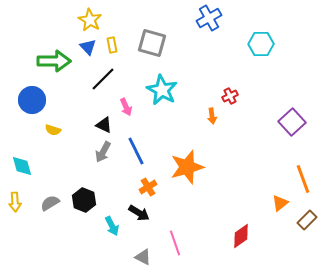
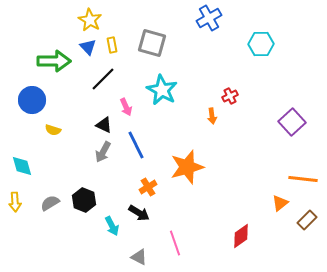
blue line: moved 6 px up
orange line: rotated 64 degrees counterclockwise
gray triangle: moved 4 px left
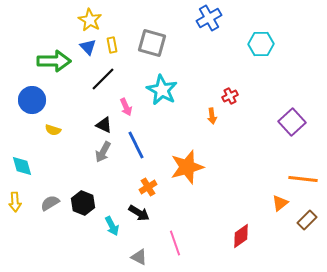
black hexagon: moved 1 px left, 3 px down
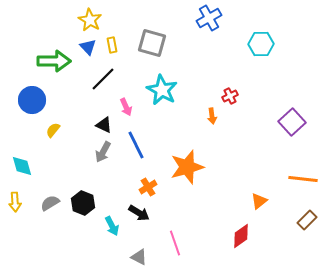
yellow semicircle: rotated 112 degrees clockwise
orange triangle: moved 21 px left, 2 px up
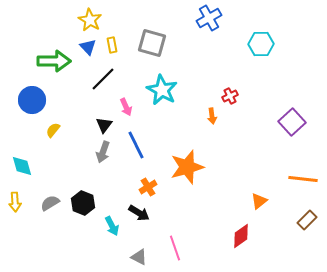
black triangle: rotated 42 degrees clockwise
gray arrow: rotated 10 degrees counterclockwise
pink line: moved 5 px down
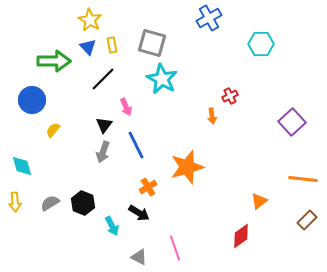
cyan star: moved 11 px up
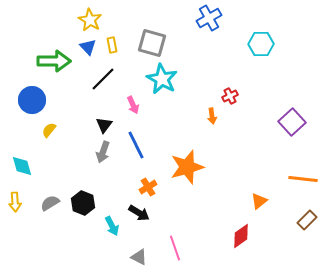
pink arrow: moved 7 px right, 2 px up
yellow semicircle: moved 4 px left
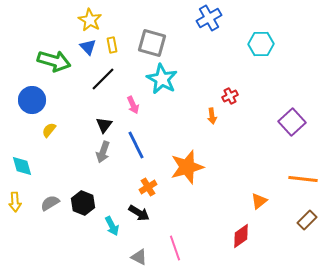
green arrow: rotated 16 degrees clockwise
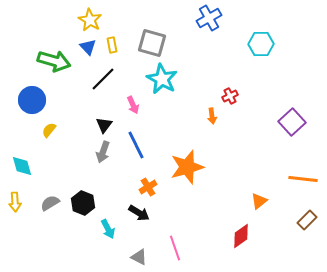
cyan arrow: moved 4 px left, 3 px down
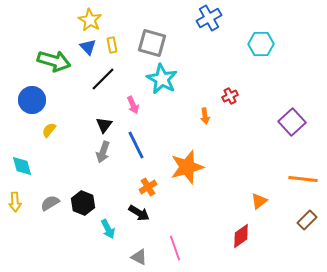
orange arrow: moved 7 px left
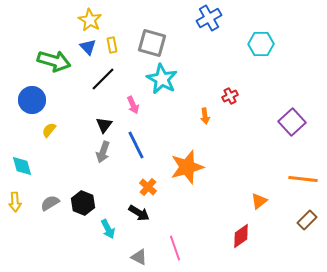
orange cross: rotated 18 degrees counterclockwise
